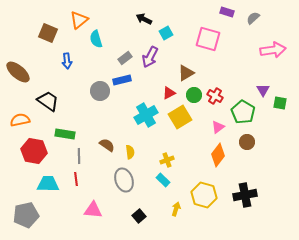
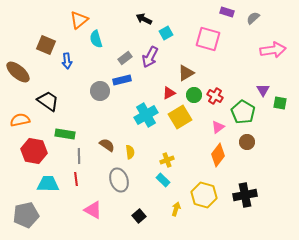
brown square at (48, 33): moved 2 px left, 12 px down
gray ellipse at (124, 180): moved 5 px left
pink triangle at (93, 210): rotated 24 degrees clockwise
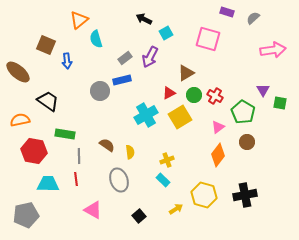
yellow arrow at (176, 209): rotated 40 degrees clockwise
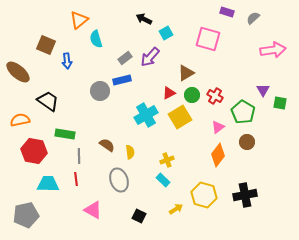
purple arrow at (150, 57): rotated 15 degrees clockwise
green circle at (194, 95): moved 2 px left
black square at (139, 216): rotated 24 degrees counterclockwise
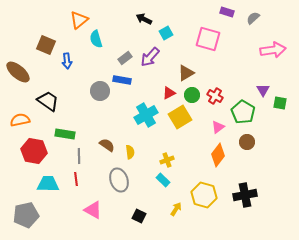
blue rectangle at (122, 80): rotated 24 degrees clockwise
yellow arrow at (176, 209): rotated 24 degrees counterclockwise
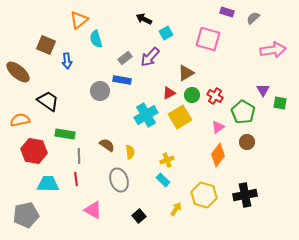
black square at (139, 216): rotated 24 degrees clockwise
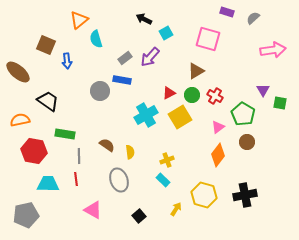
brown triangle at (186, 73): moved 10 px right, 2 px up
green pentagon at (243, 112): moved 2 px down
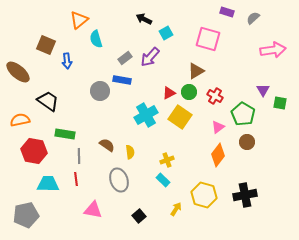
green circle at (192, 95): moved 3 px left, 3 px up
yellow square at (180, 117): rotated 25 degrees counterclockwise
pink triangle at (93, 210): rotated 18 degrees counterclockwise
